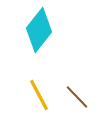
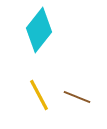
brown line: rotated 24 degrees counterclockwise
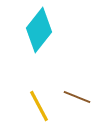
yellow line: moved 11 px down
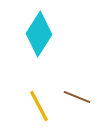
cyan diamond: moved 4 px down; rotated 6 degrees counterclockwise
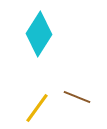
yellow line: moved 2 px left, 2 px down; rotated 64 degrees clockwise
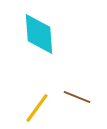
cyan diamond: rotated 36 degrees counterclockwise
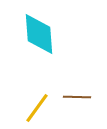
brown line: rotated 20 degrees counterclockwise
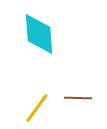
brown line: moved 1 px right, 1 px down
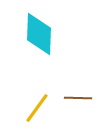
cyan diamond: rotated 6 degrees clockwise
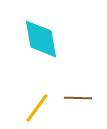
cyan diamond: moved 2 px right, 5 px down; rotated 12 degrees counterclockwise
